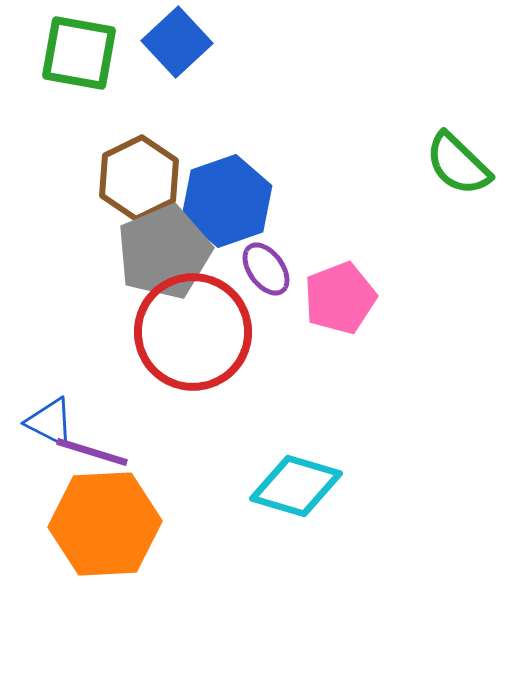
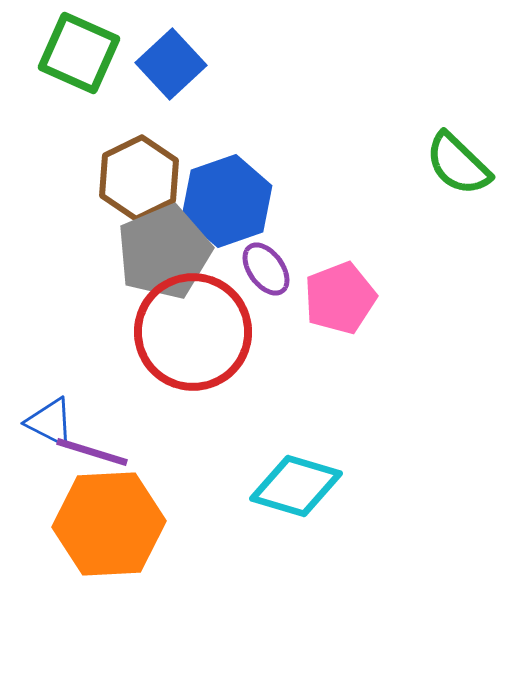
blue square: moved 6 px left, 22 px down
green square: rotated 14 degrees clockwise
orange hexagon: moved 4 px right
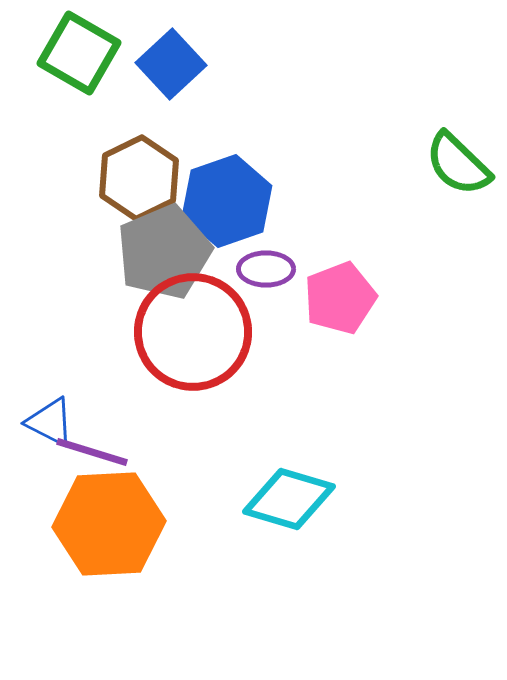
green square: rotated 6 degrees clockwise
purple ellipse: rotated 54 degrees counterclockwise
cyan diamond: moved 7 px left, 13 px down
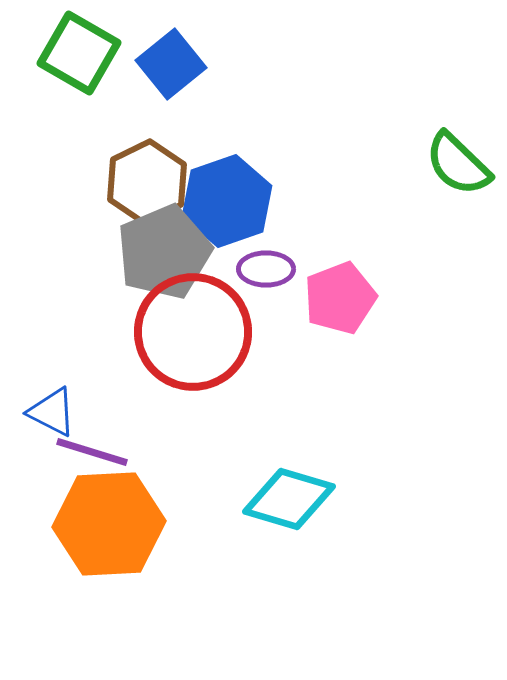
blue square: rotated 4 degrees clockwise
brown hexagon: moved 8 px right, 4 px down
blue triangle: moved 2 px right, 10 px up
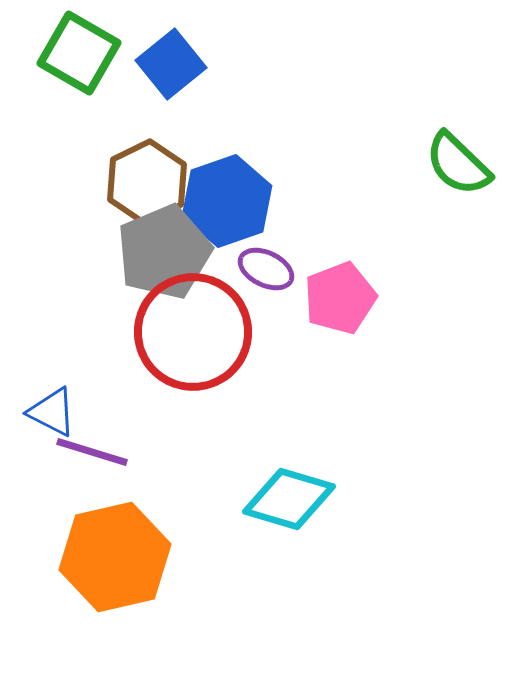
purple ellipse: rotated 26 degrees clockwise
orange hexagon: moved 6 px right, 33 px down; rotated 10 degrees counterclockwise
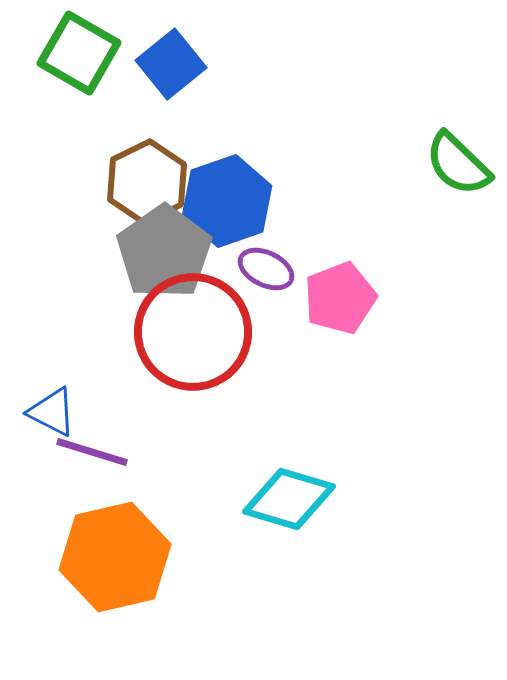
gray pentagon: rotated 12 degrees counterclockwise
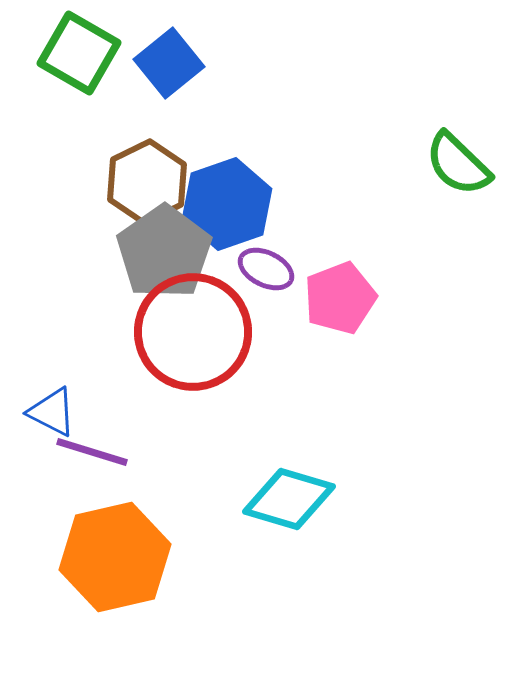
blue square: moved 2 px left, 1 px up
blue hexagon: moved 3 px down
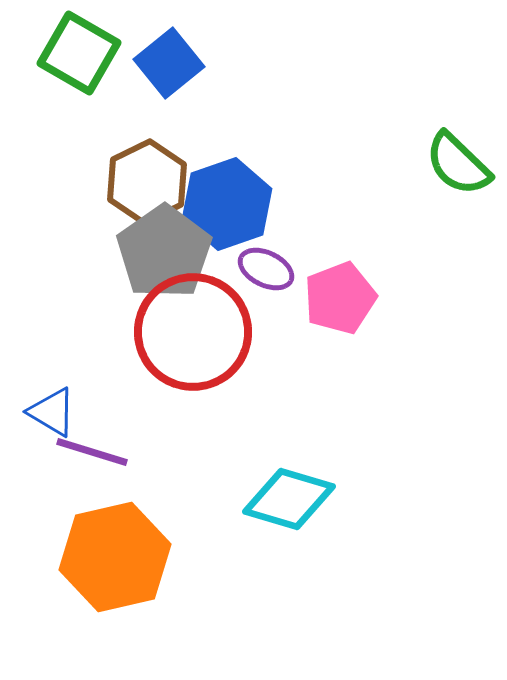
blue triangle: rotated 4 degrees clockwise
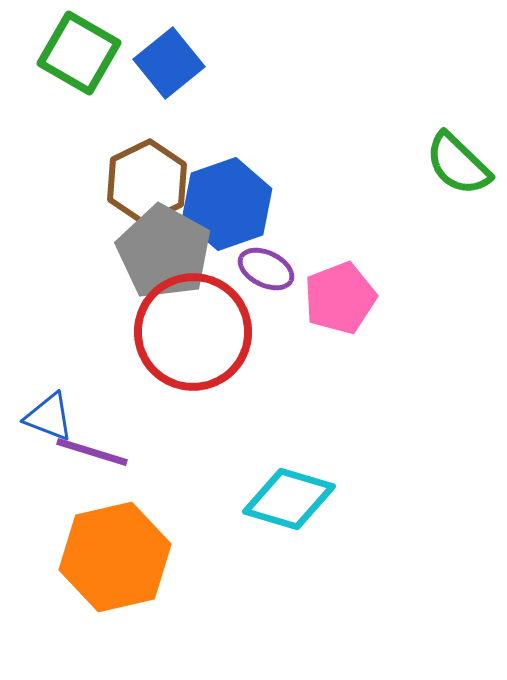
gray pentagon: rotated 8 degrees counterclockwise
blue triangle: moved 3 px left, 5 px down; rotated 10 degrees counterclockwise
